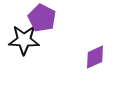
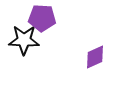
purple pentagon: rotated 24 degrees counterclockwise
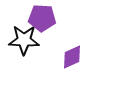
purple diamond: moved 23 px left
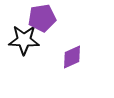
purple pentagon: rotated 12 degrees counterclockwise
